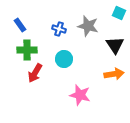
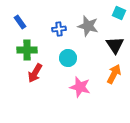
blue rectangle: moved 3 px up
blue cross: rotated 24 degrees counterclockwise
cyan circle: moved 4 px right, 1 px up
orange arrow: rotated 54 degrees counterclockwise
pink star: moved 8 px up
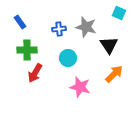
gray star: moved 2 px left, 1 px down
black triangle: moved 6 px left
orange arrow: rotated 18 degrees clockwise
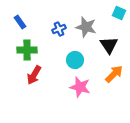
blue cross: rotated 16 degrees counterclockwise
cyan circle: moved 7 px right, 2 px down
red arrow: moved 1 px left, 2 px down
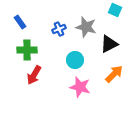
cyan square: moved 4 px left, 3 px up
black triangle: moved 1 px up; rotated 36 degrees clockwise
